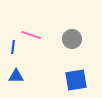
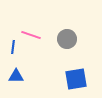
gray circle: moved 5 px left
blue square: moved 1 px up
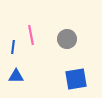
pink line: rotated 60 degrees clockwise
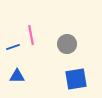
gray circle: moved 5 px down
blue line: rotated 64 degrees clockwise
blue triangle: moved 1 px right
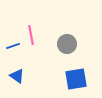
blue line: moved 1 px up
blue triangle: rotated 35 degrees clockwise
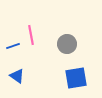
blue square: moved 1 px up
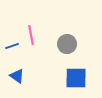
blue line: moved 1 px left
blue square: rotated 10 degrees clockwise
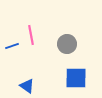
blue triangle: moved 10 px right, 10 px down
